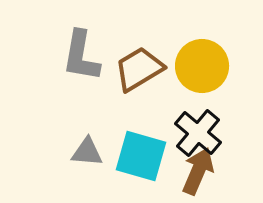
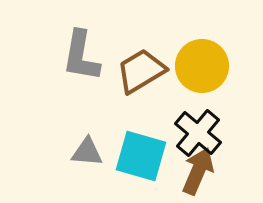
brown trapezoid: moved 2 px right, 2 px down
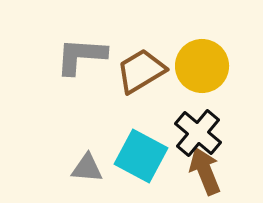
gray L-shape: rotated 84 degrees clockwise
gray triangle: moved 16 px down
cyan square: rotated 12 degrees clockwise
brown arrow: moved 7 px right; rotated 45 degrees counterclockwise
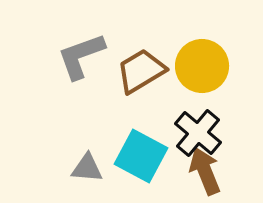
gray L-shape: rotated 24 degrees counterclockwise
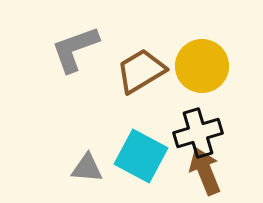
gray L-shape: moved 6 px left, 7 px up
black cross: rotated 33 degrees clockwise
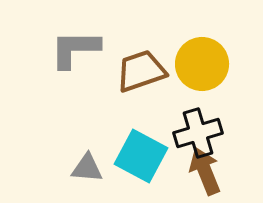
gray L-shape: rotated 20 degrees clockwise
yellow circle: moved 2 px up
brown trapezoid: rotated 12 degrees clockwise
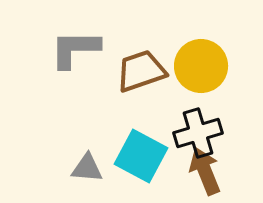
yellow circle: moved 1 px left, 2 px down
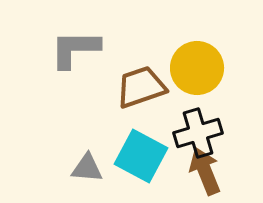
yellow circle: moved 4 px left, 2 px down
brown trapezoid: moved 16 px down
